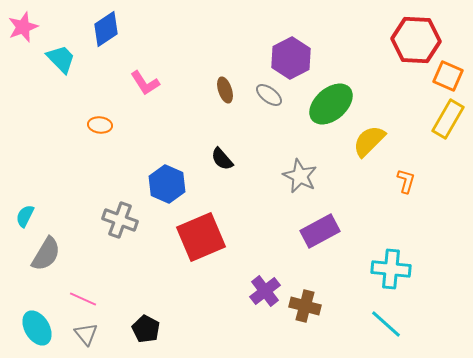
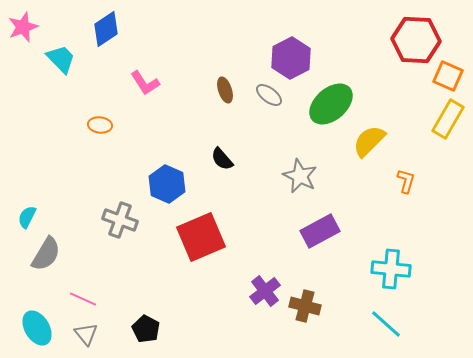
cyan semicircle: moved 2 px right, 1 px down
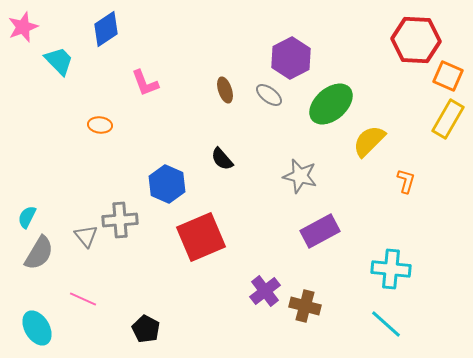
cyan trapezoid: moved 2 px left, 2 px down
pink L-shape: rotated 12 degrees clockwise
gray star: rotated 12 degrees counterclockwise
gray cross: rotated 24 degrees counterclockwise
gray semicircle: moved 7 px left, 1 px up
gray triangle: moved 98 px up
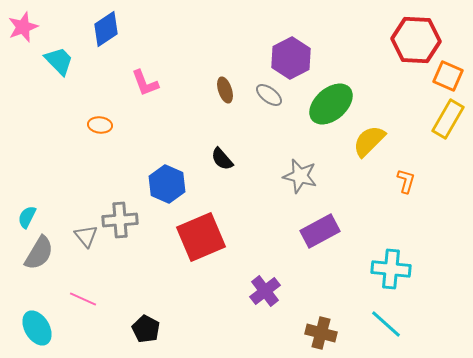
brown cross: moved 16 px right, 27 px down
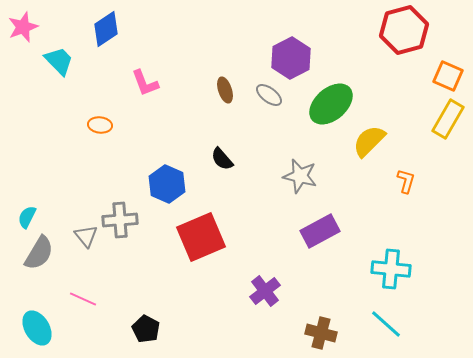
red hexagon: moved 12 px left, 10 px up; rotated 18 degrees counterclockwise
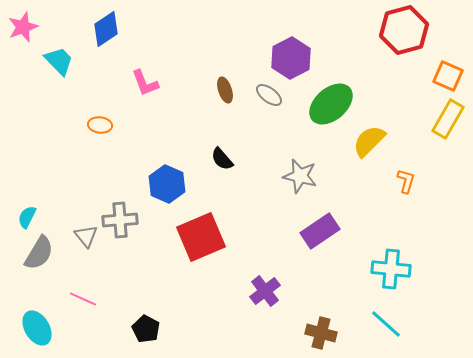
purple rectangle: rotated 6 degrees counterclockwise
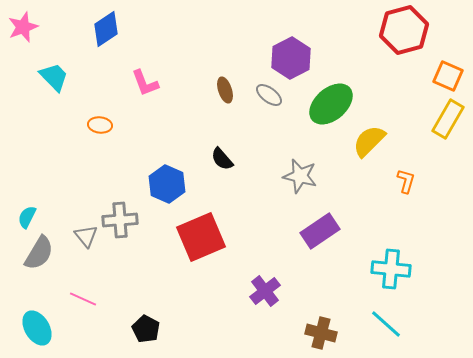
cyan trapezoid: moved 5 px left, 16 px down
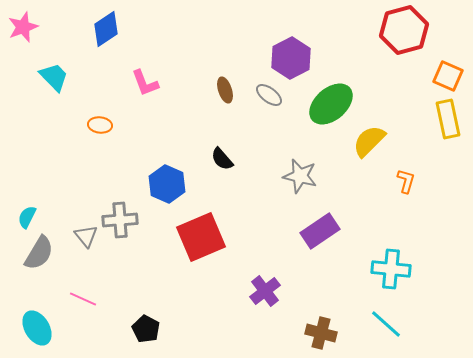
yellow rectangle: rotated 42 degrees counterclockwise
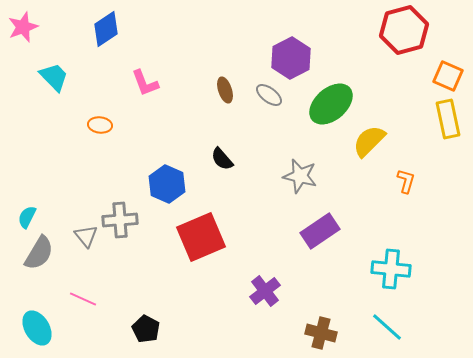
cyan line: moved 1 px right, 3 px down
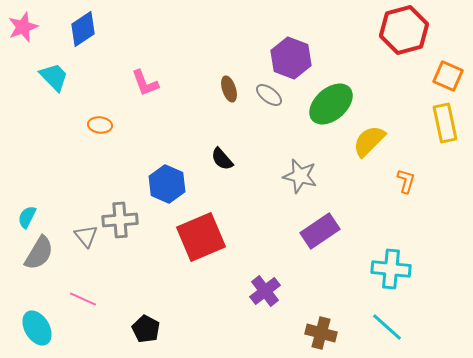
blue diamond: moved 23 px left
purple hexagon: rotated 12 degrees counterclockwise
brown ellipse: moved 4 px right, 1 px up
yellow rectangle: moved 3 px left, 4 px down
